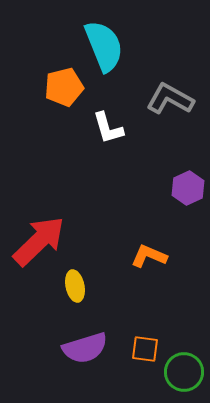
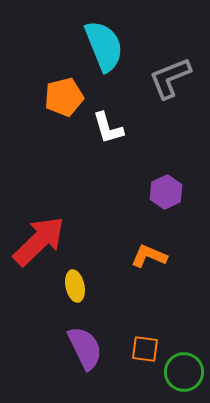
orange pentagon: moved 10 px down
gray L-shape: moved 21 px up; rotated 51 degrees counterclockwise
purple hexagon: moved 22 px left, 4 px down
purple semicircle: rotated 99 degrees counterclockwise
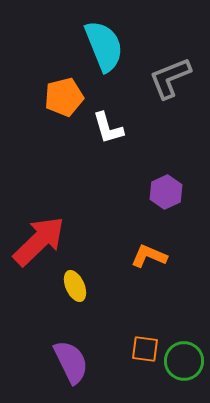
yellow ellipse: rotated 12 degrees counterclockwise
purple semicircle: moved 14 px left, 14 px down
green circle: moved 11 px up
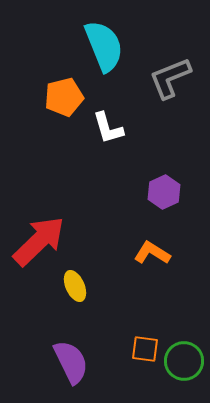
purple hexagon: moved 2 px left
orange L-shape: moved 3 px right, 3 px up; rotated 9 degrees clockwise
